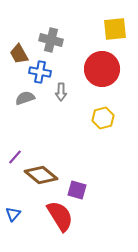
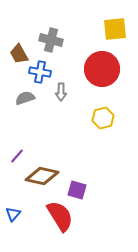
purple line: moved 2 px right, 1 px up
brown diamond: moved 1 px right, 1 px down; rotated 28 degrees counterclockwise
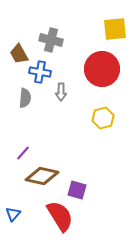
gray semicircle: rotated 114 degrees clockwise
purple line: moved 6 px right, 3 px up
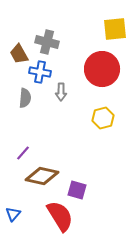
gray cross: moved 4 px left, 2 px down
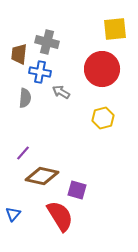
brown trapezoid: rotated 35 degrees clockwise
gray arrow: rotated 120 degrees clockwise
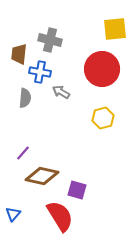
gray cross: moved 3 px right, 2 px up
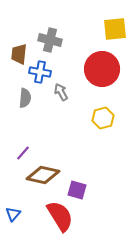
gray arrow: rotated 30 degrees clockwise
brown diamond: moved 1 px right, 1 px up
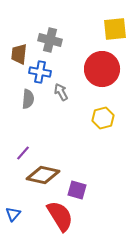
gray semicircle: moved 3 px right, 1 px down
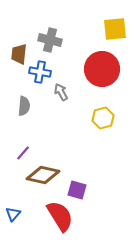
gray semicircle: moved 4 px left, 7 px down
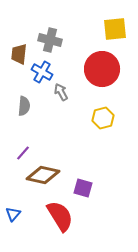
blue cross: moved 2 px right; rotated 20 degrees clockwise
purple square: moved 6 px right, 2 px up
